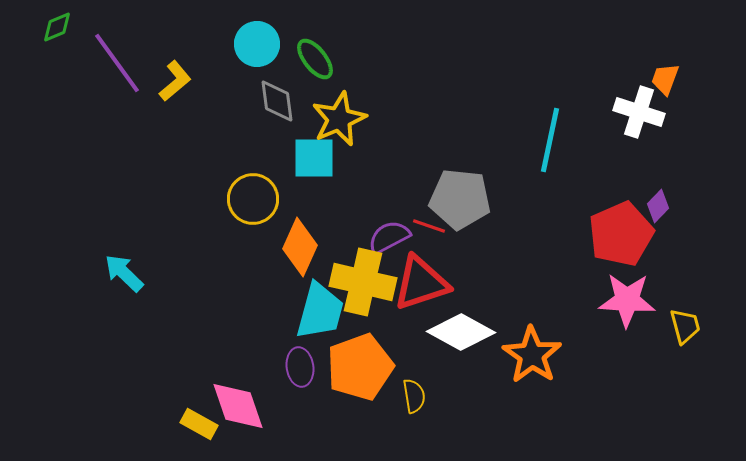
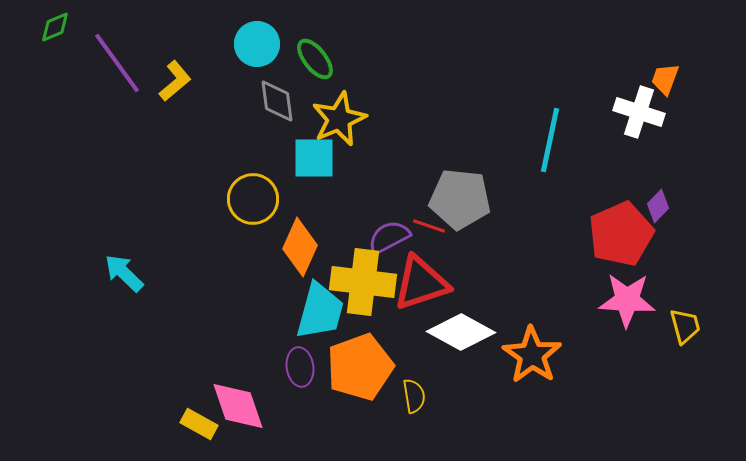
green diamond: moved 2 px left
yellow cross: rotated 6 degrees counterclockwise
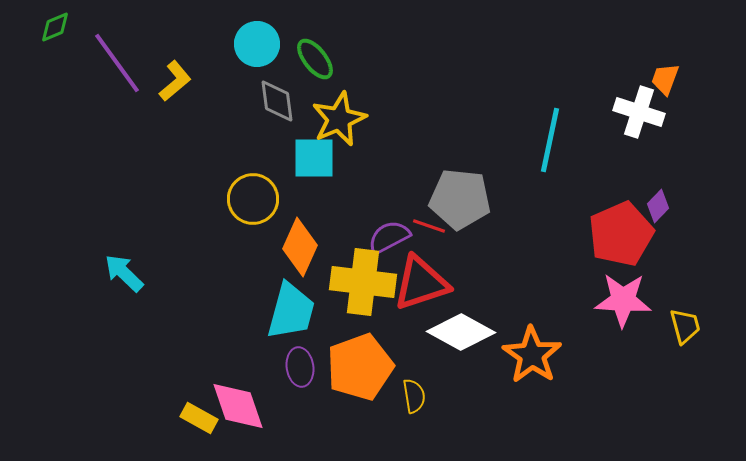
pink star: moved 4 px left
cyan trapezoid: moved 29 px left
yellow rectangle: moved 6 px up
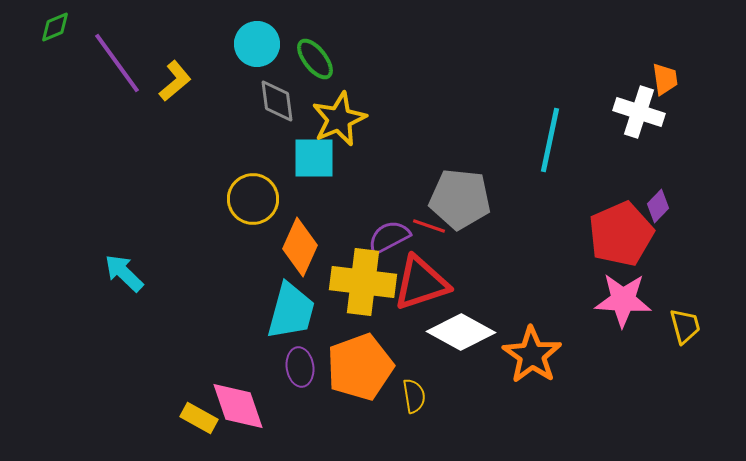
orange trapezoid: rotated 152 degrees clockwise
